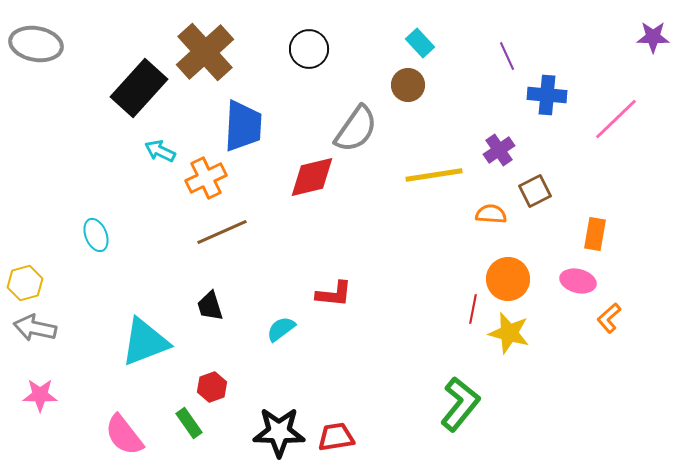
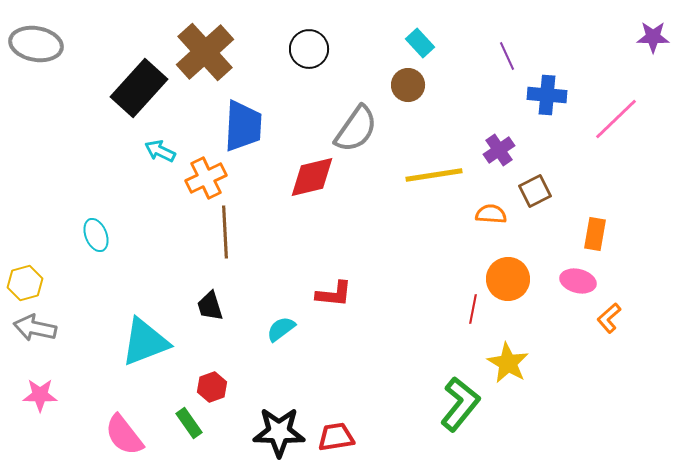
brown line: moved 3 px right; rotated 69 degrees counterclockwise
yellow star: moved 1 px left, 30 px down; rotated 15 degrees clockwise
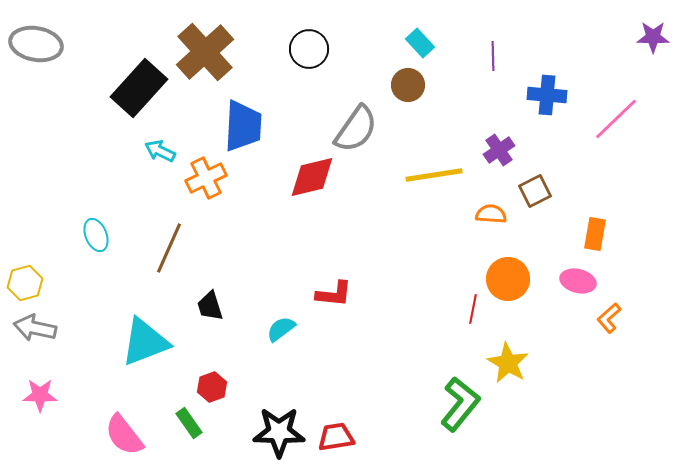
purple line: moved 14 px left; rotated 24 degrees clockwise
brown line: moved 56 px left, 16 px down; rotated 27 degrees clockwise
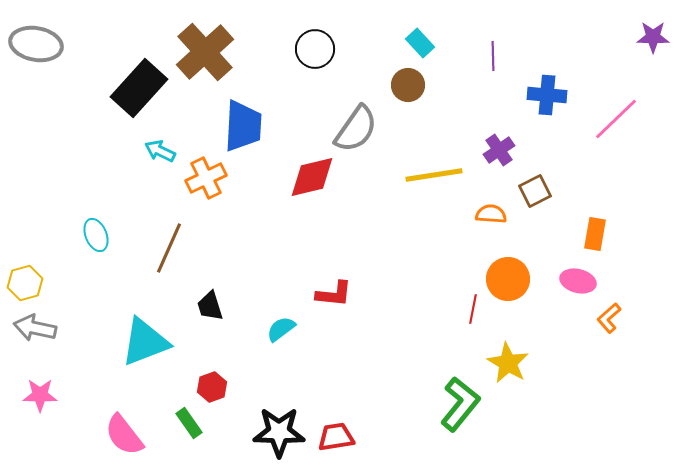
black circle: moved 6 px right
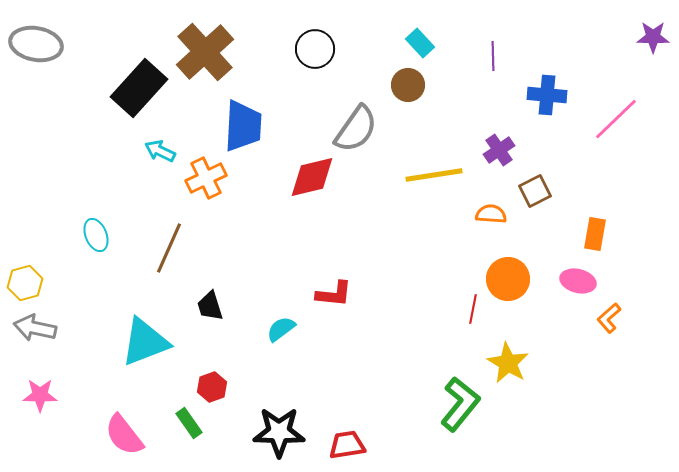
red trapezoid: moved 11 px right, 8 px down
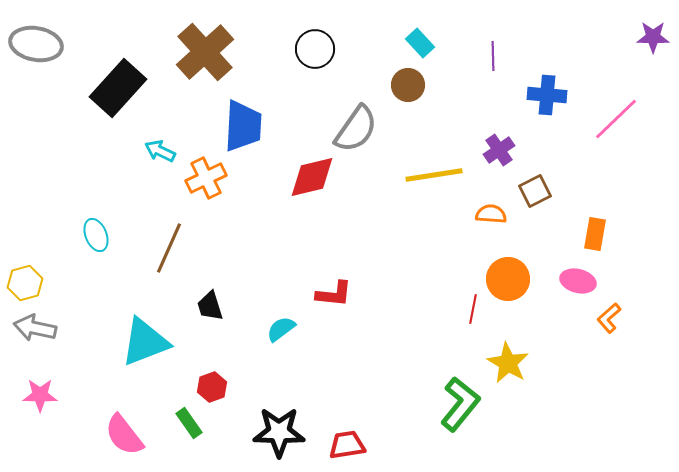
black rectangle: moved 21 px left
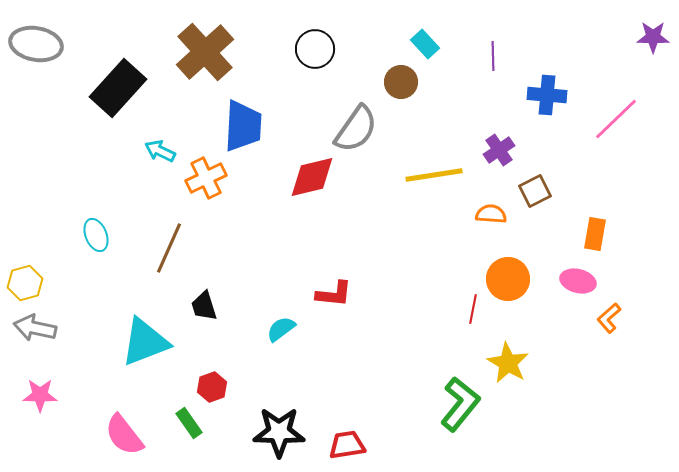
cyan rectangle: moved 5 px right, 1 px down
brown circle: moved 7 px left, 3 px up
black trapezoid: moved 6 px left
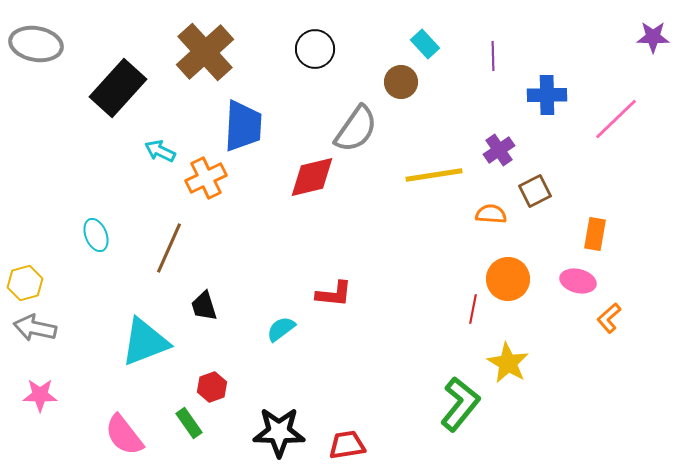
blue cross: rotated 6 degrees counterclockwise
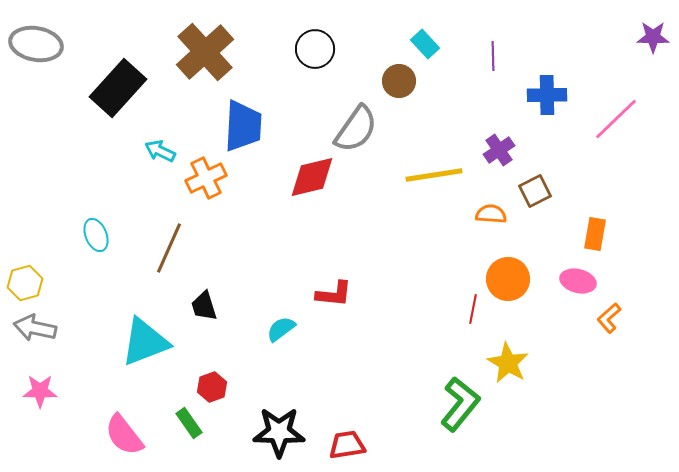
brown circle: moved 2 px left, 1 px up
pink star: moved 4 px up
